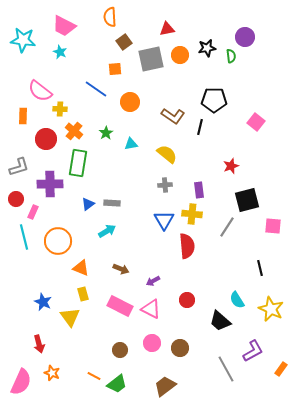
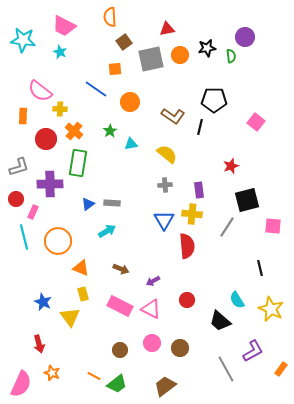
green star at (106, 133): moved 4 px right, 2 px up
pink semicircle at (21, 382): moved 2 px down
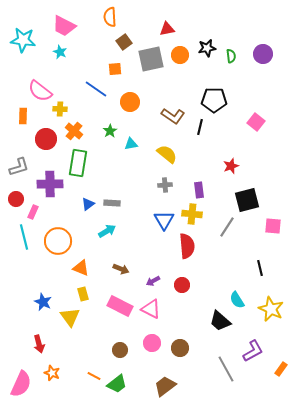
purple circle at (245, 37): moved 18 px right, 17 px down
red circle at (187, 300): moved 5 px left, 15 px up
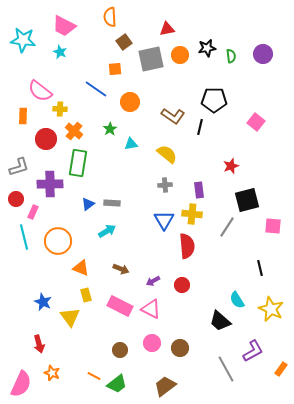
green star at (110, 131): moved 2 px up
yellow rectangle at (83, 294): moved 3 px right, 1 px down
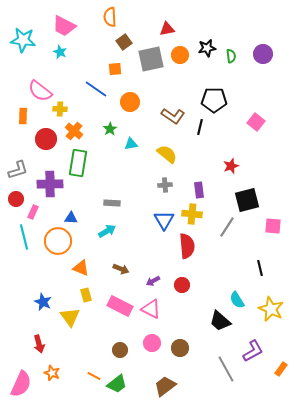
gray L-shape at (19, 167): moved 1 px left, 3 px down
blue triangle at (88, 204): moved 17 px left, 14 px down; rotated 40 degrees clockwise
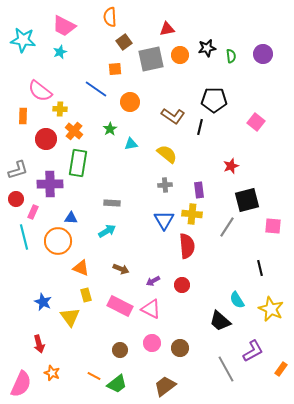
cyan star at (60, 52): rotated 24 degrees clockwise
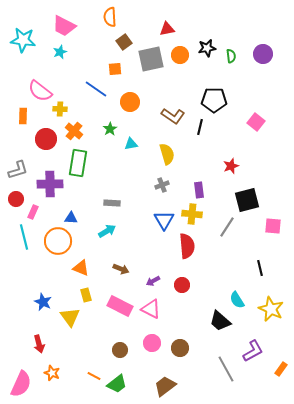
yellow semicircle at (167, 154): rotated 35 degrees clockwise
gray cross at (165, 185): moved 3 px left; rotated 16 degrees counterclockwise
